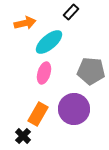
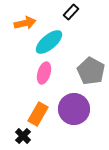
gray pentagon: rotated 24 degrees clockwise
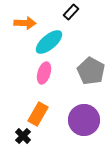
orange arrow: rotated 15 degrees clockwise
purple circle: moved 10 px right, 11 px down
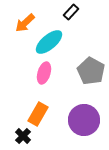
orange arrow: rotated 135 degrees clockwise
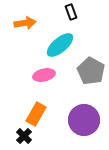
black rectangle: rotated 63 degrees counterclockwise
orange arrow: rotated 145 degrees counterclockwise
cyan ellipse: moved 11 px right, 3 px down
pink ellipse: moved 2 px down; rotated 60 degrees clockwise
orange rectangle: moved 2 px left
black cross: moved 1 px right
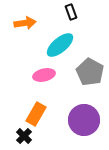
gray pentagon: moved 1 px left, 1 px down
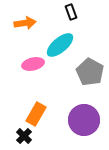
pink ellipse: moved 11 px left, 11 px up
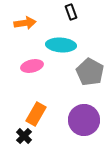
cyan ellipse: moved 1 px right; rotated 44 degrees clockwise
pink ellipse: moved 1 px left, 2 px down
